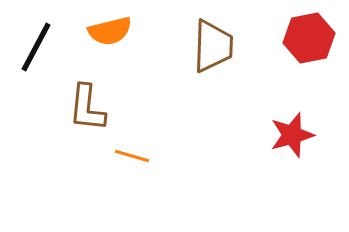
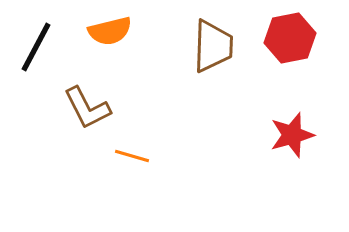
red hexagon: moved 19 px left
brown L-shape: rotated 33 degrees counterclockwise
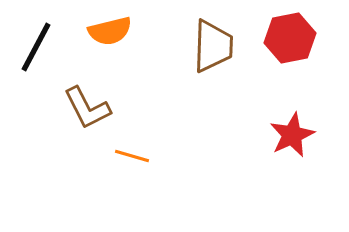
red star: rotated 9 degrees counterclockwise
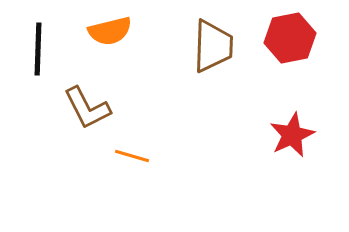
black line: moved 2 px right, 2 px down; rotated 26 degrees counterclockwise
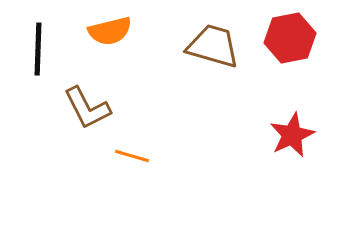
brown trapezoid: rotated 76 degrees counterclockwise
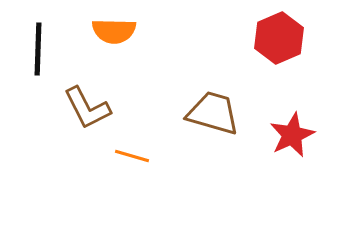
orange semicircle: moved 4 px right; rotated 15 degrees clockwise
red hexagon: moved 11 px left; rotated 12 degrees counterclockwise
brown trapezoid: moved 67 px down
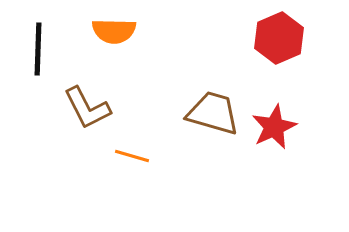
red star: moved 18 px left, 8 px up
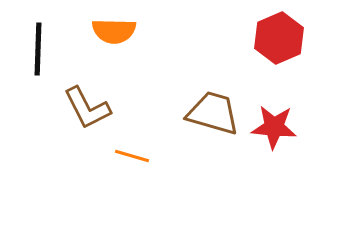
red star: rotated 30 degrees clockwise
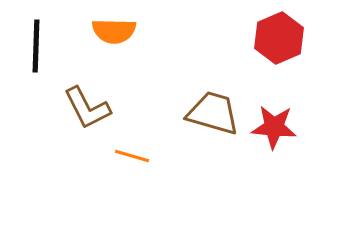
black line: moved 2 px left, 3 px up
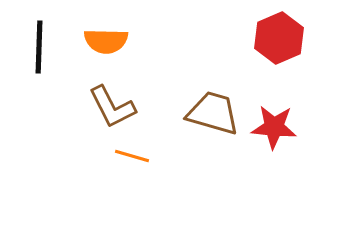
orange semicircle: moved 8 px left, 10 px down
black line: moved 3 px right, 1 px down
brown L-shape: moved 25 px right, 1 px up
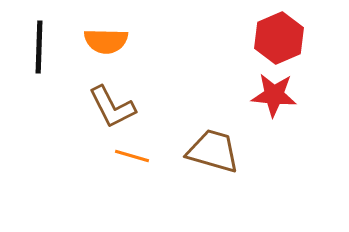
brown trapezoid: moved 38 px down
red star: moved 32 px up
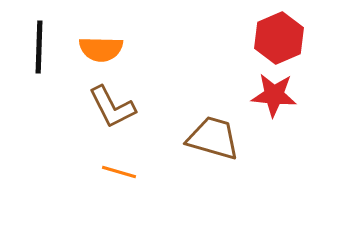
orange semicircle: moved 5 px left, 8 px down
brown trapezoid: moved 13 px up
orange line: moved 13 px left, 16 px down
